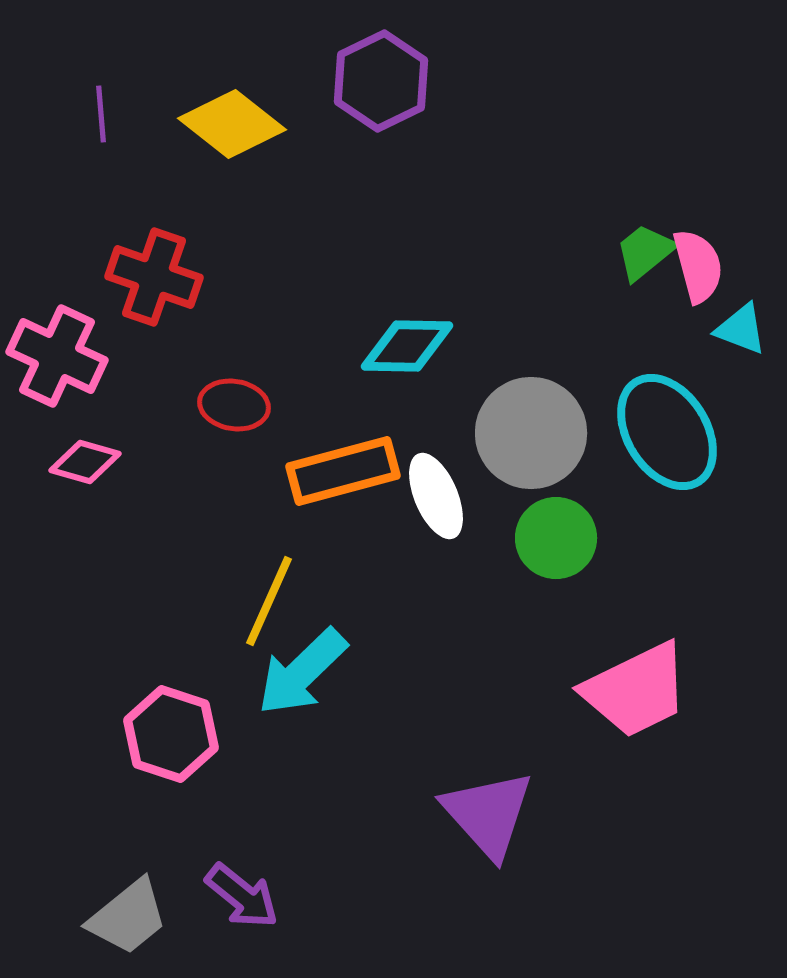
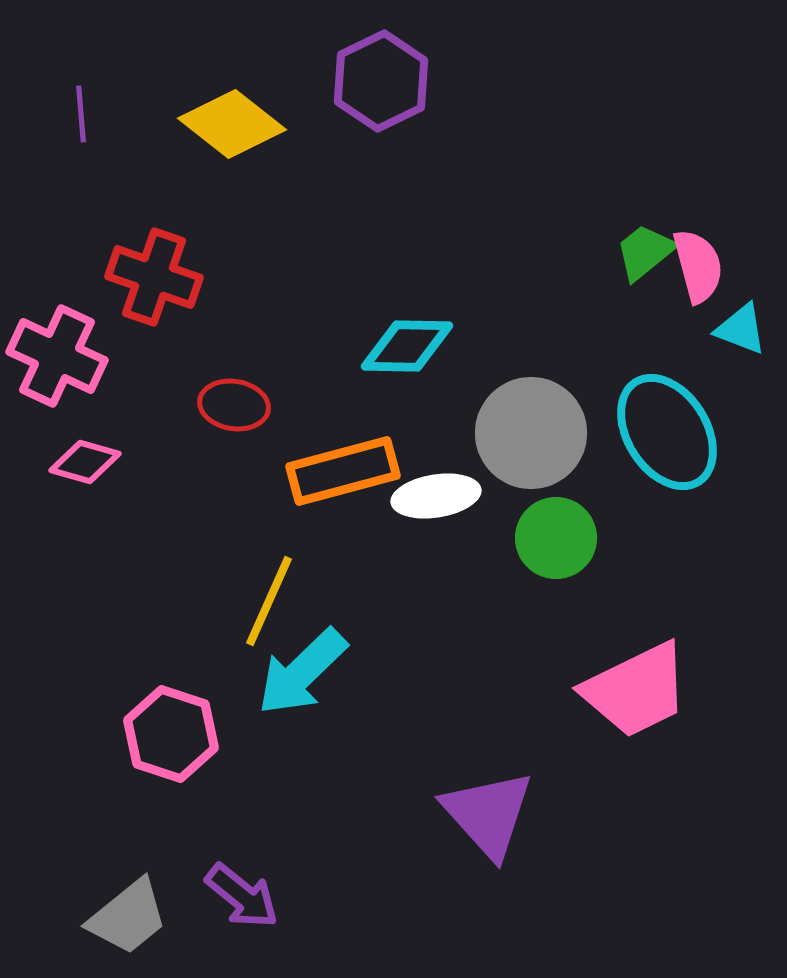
purple line: moved 20 px left
white ellipse: rotated 76 degrees counterclockwise
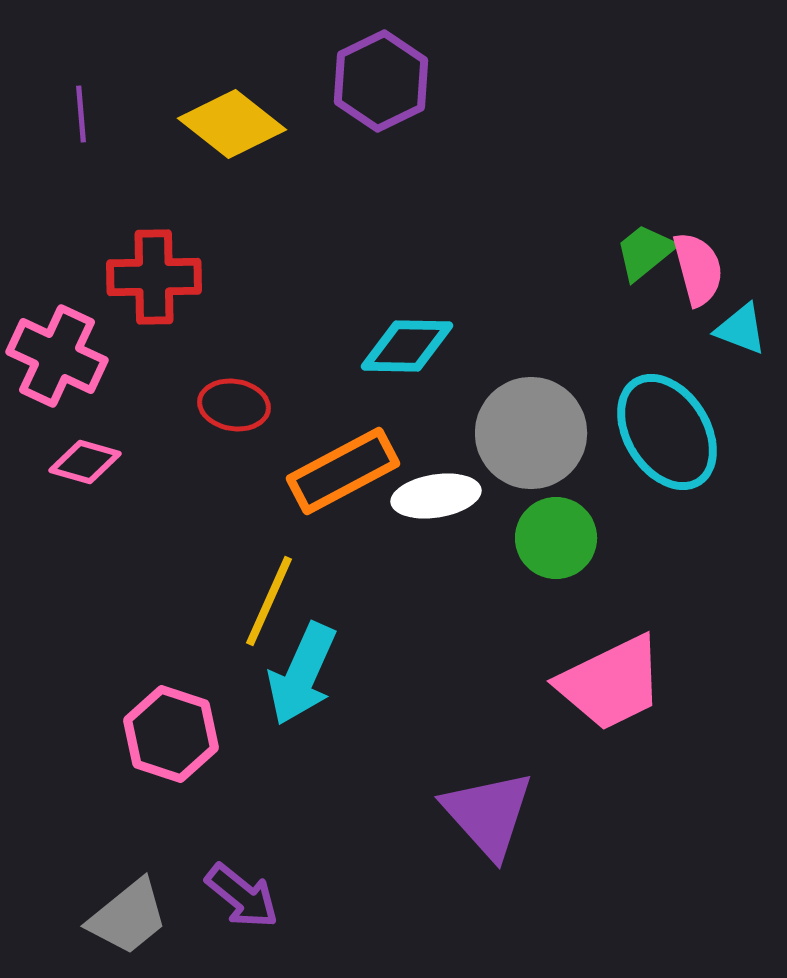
pink semicircle: moved 3 px down
red cross: rotated 20 degrees counterclockwise
orange rectangle: rotated 13 degrees counterclockwise
cyan arrow: moved 2 px down; rotated 22 degrees counterclockwise
pink trapezoid: moved 25 px left, 7 px up
